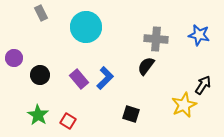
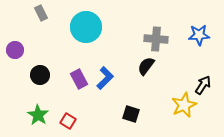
blue star: rotated 15 degrees counterclockwise
purple circle: moved 1 px right, 8 px up
purple rectangle: rotated 12 degrees clockwise
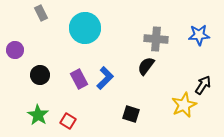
cyan circle: moved 1 px left, 1 px down
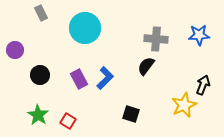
black arrow: rotated 12 degrees counterclockwise
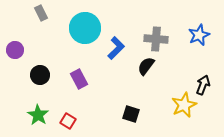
blue star: rotated 20 degrees counterclockwise
blue L-shape: moved 11 px right, 30 px up
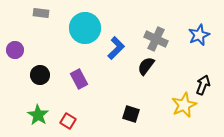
gray rectangle: rotated 56 degrees counterclockwise
gray cross: rotated 20 degrees clockwise
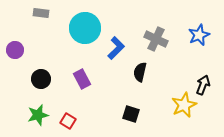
black semicircle: moved 6 px left, 6 px down; rotated 24 degrees counterclockwise
black circle: moved 1 px right, 4 px down
purple rectangle: moved 3 px right
green star: rotated 25 degrees clockwise
